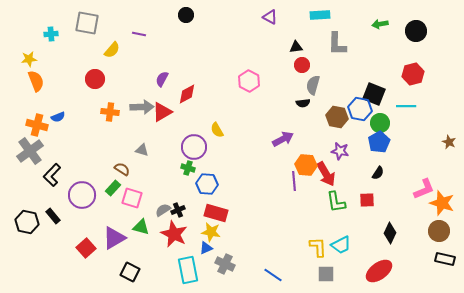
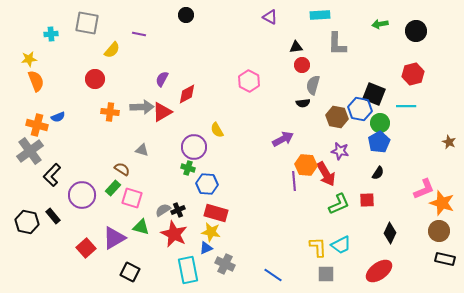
green L-shape at (336, 202): moved 3 px right, 2 px down; rotated 105 degrees counterclockwise
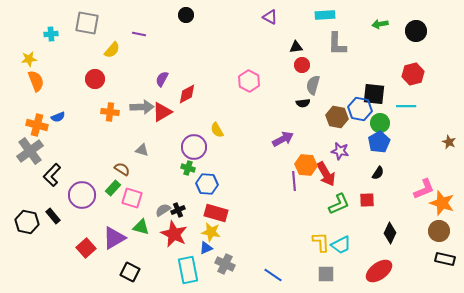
cyan rectangle at (320, 15): moved 5 px right
black square at (374, 94): rotated 15 degrees counterclockwise
yellow L-shape at (318, 247): moved 3 px right, 5 px up
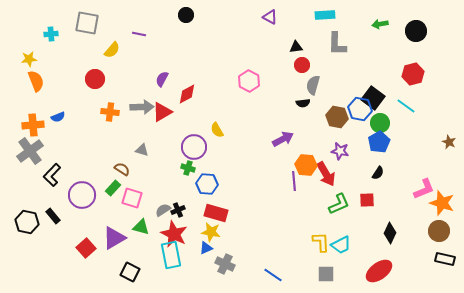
black square at (374, 94): moved 1 px left, 4 px down; rotated 30 degrees clockwise
cyan line at (406, 106): rotated 36 degrees clockwise
orange cross at (37, 125): moved 4 px left; rotated 20 degrees counterclockwise
cyan rectangle at (188, 270): moved 17 px left, 15 px up
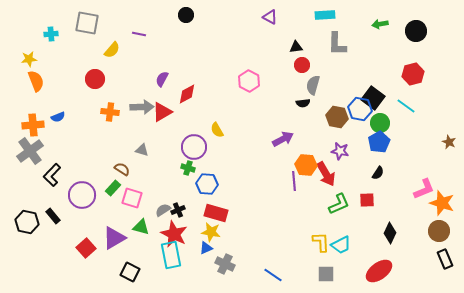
black rectangle at (445, 259): rotated 54 degrees clockwise
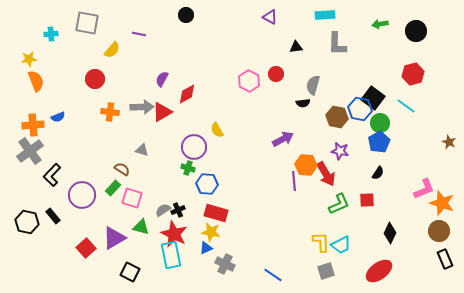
red circle at (302, 65): moved 26 px left, 9 px down
gray square at (326, 274): moved 3 px up; rotated 18 degrees counterclockwise
